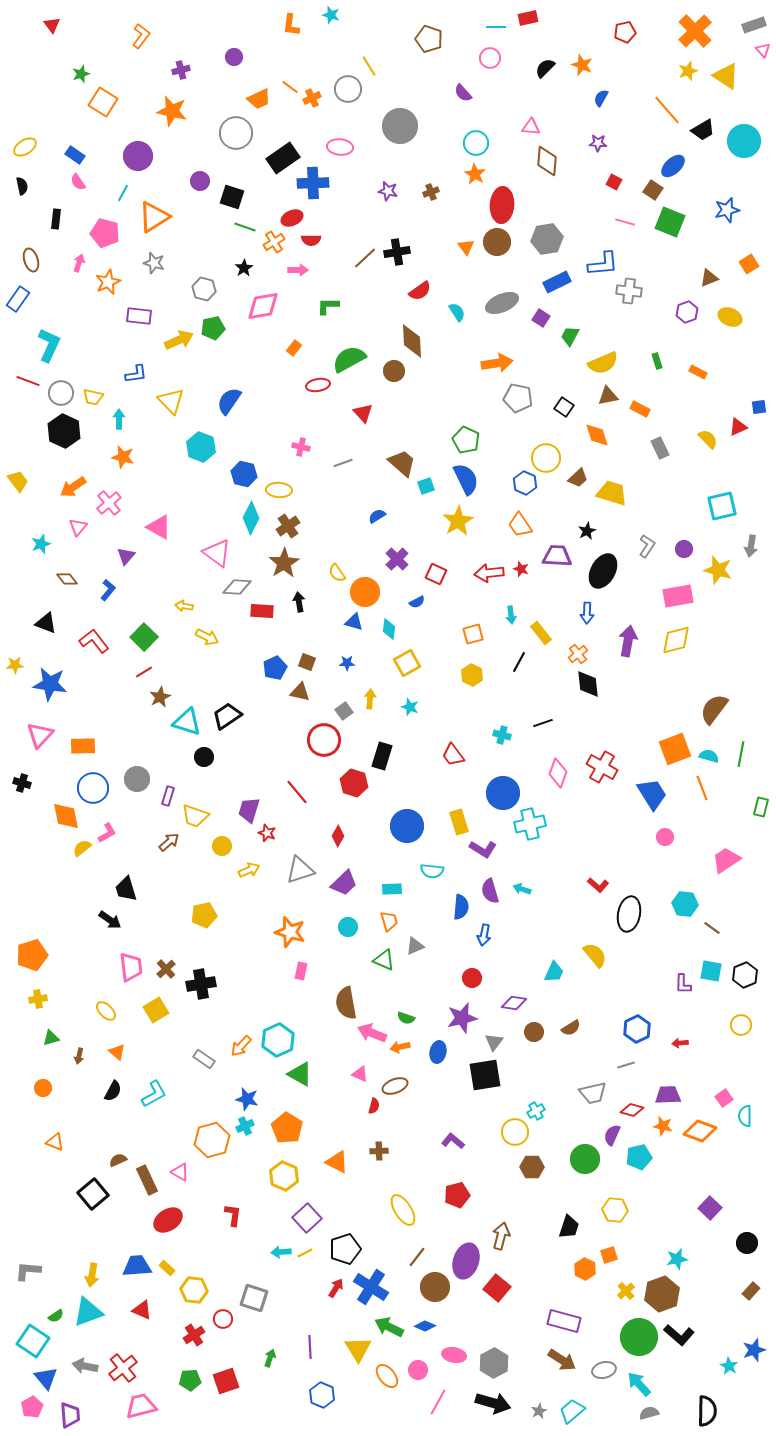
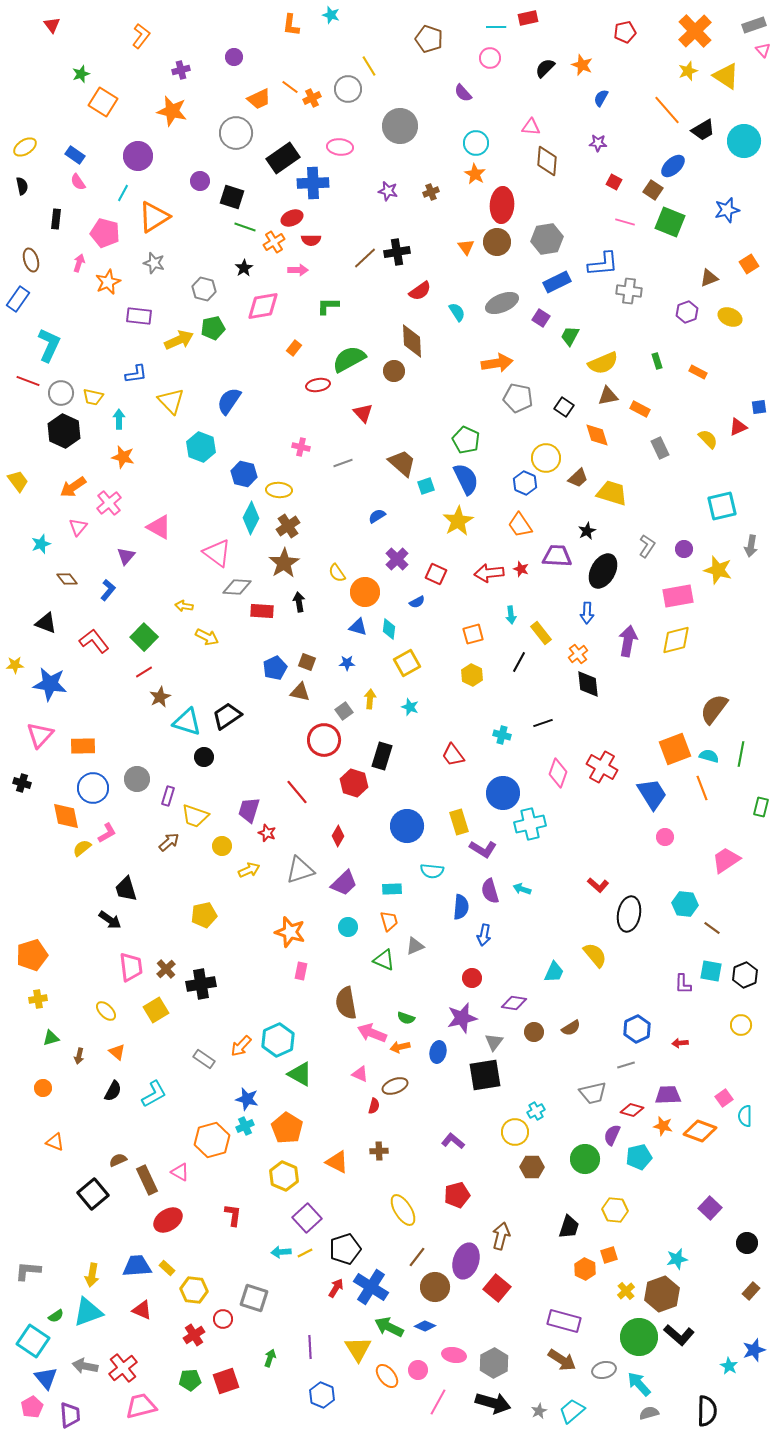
blue triangle at (354, 622): moved 4 px right, 5 px down
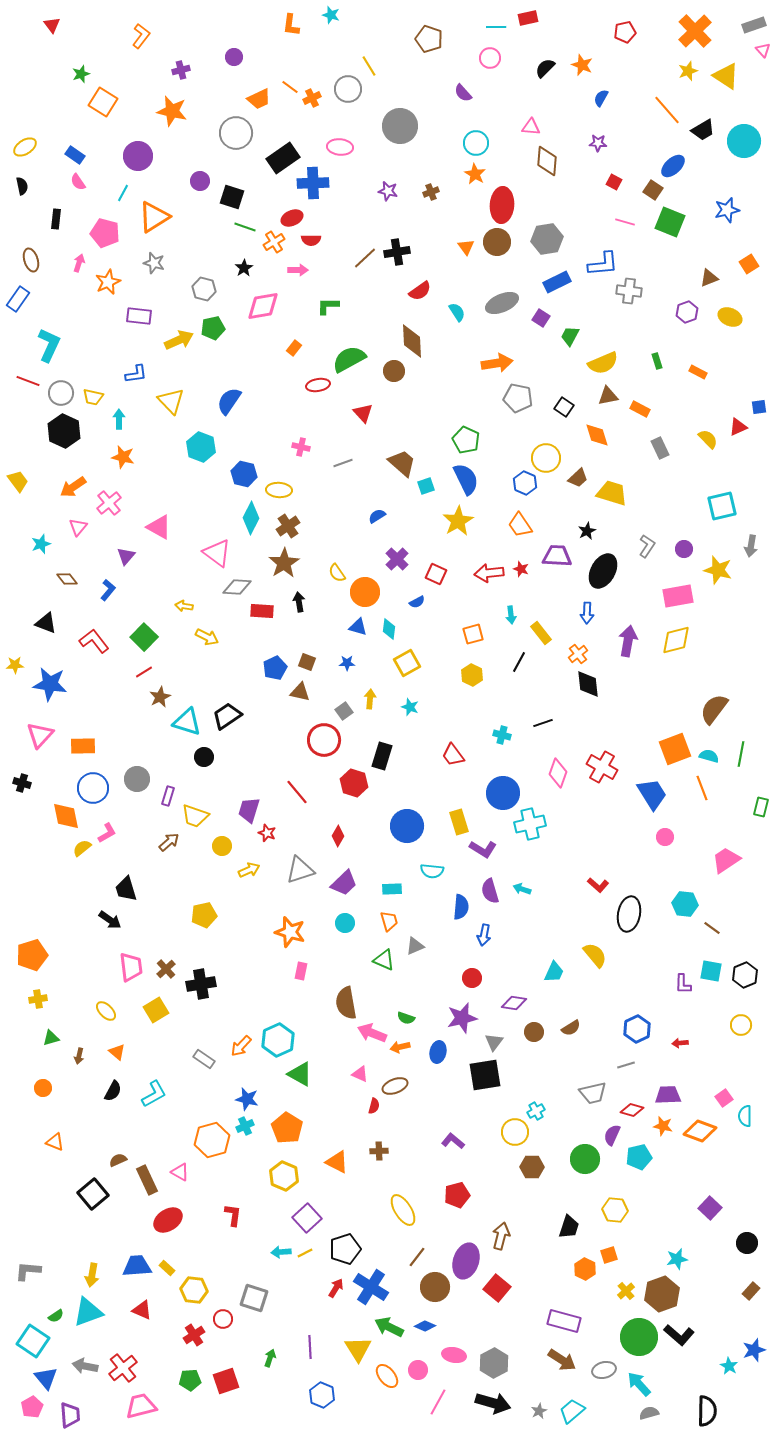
cyan circle at (348, 927): moved 3 px left, 4 px up
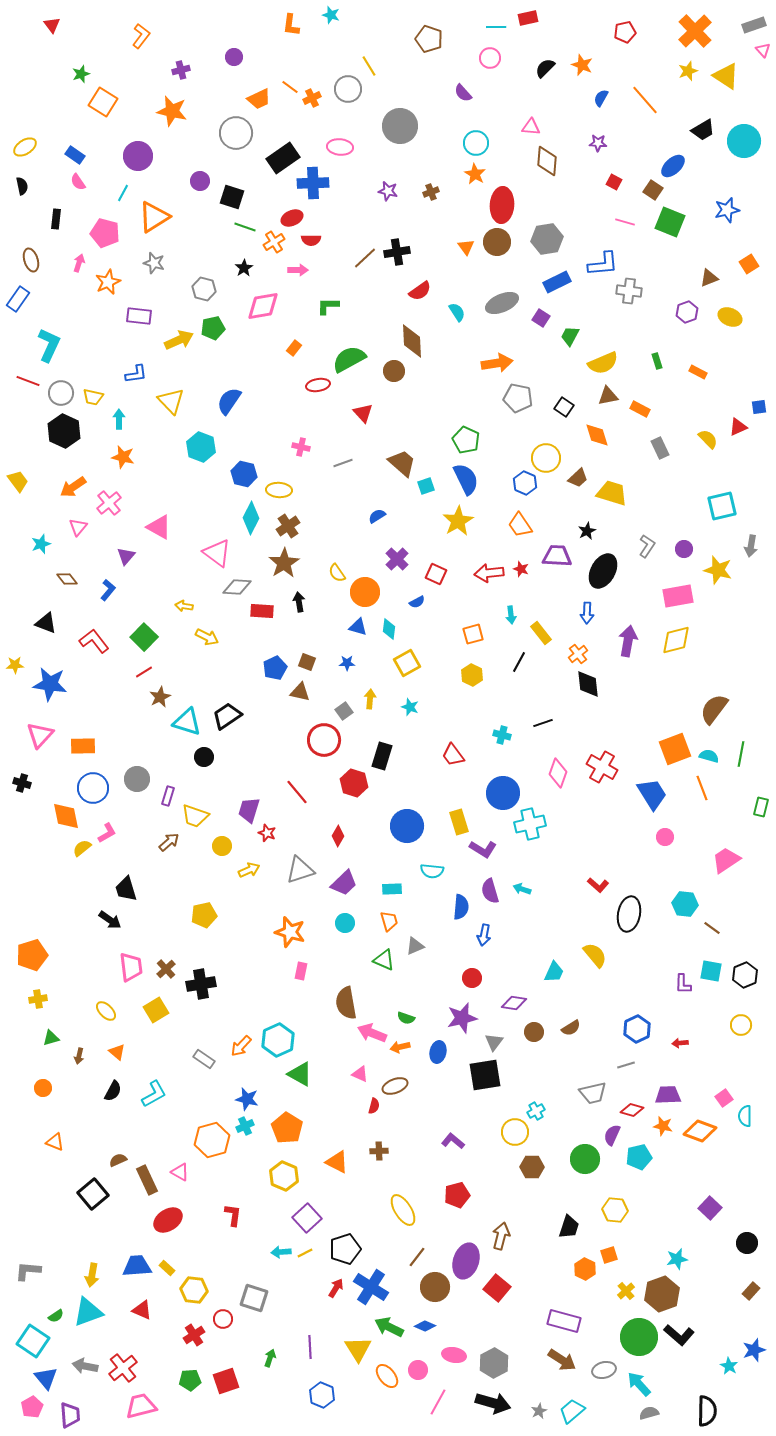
orange line at (667, 110): moved 22 px left, 10 px up
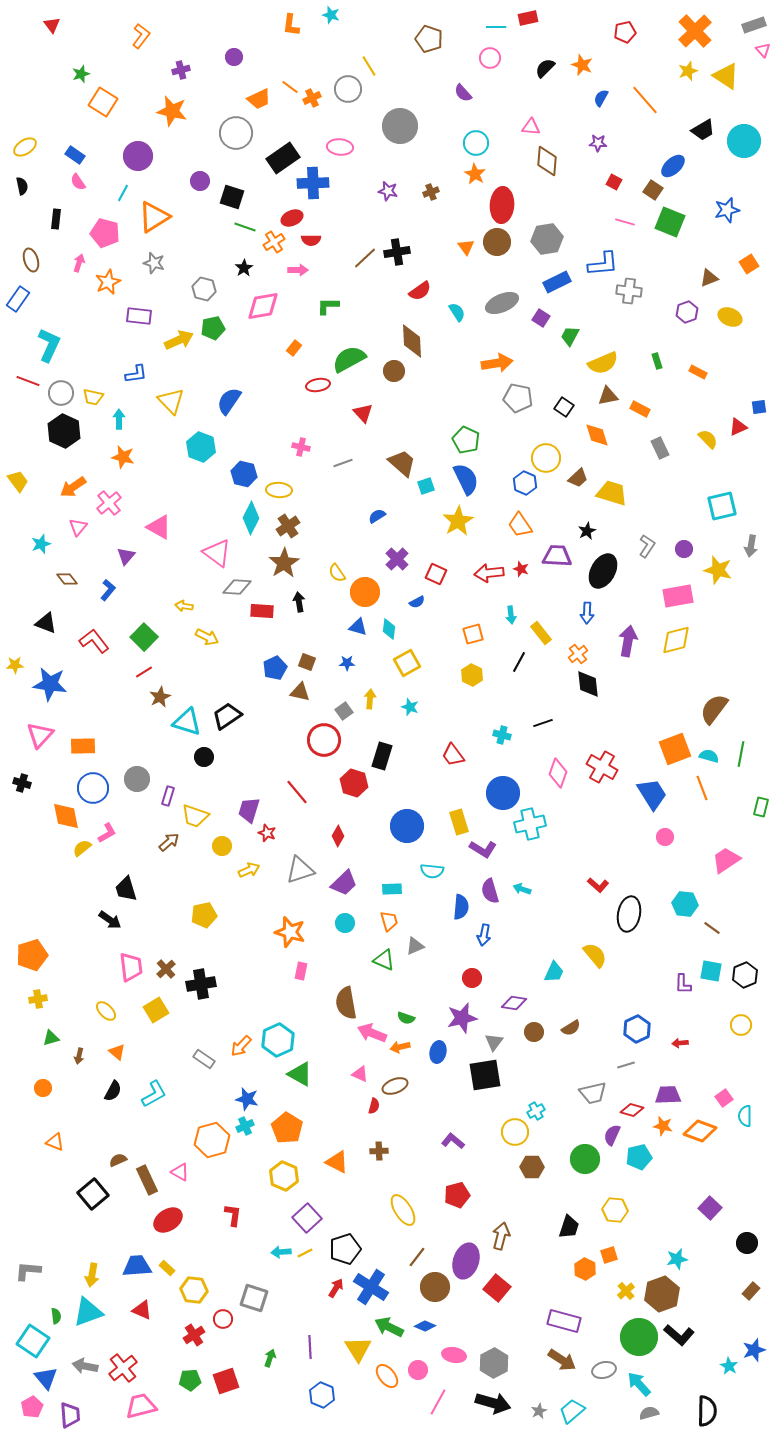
green semicircle at (56, 1316): rotated 63 degrees counterclockwise
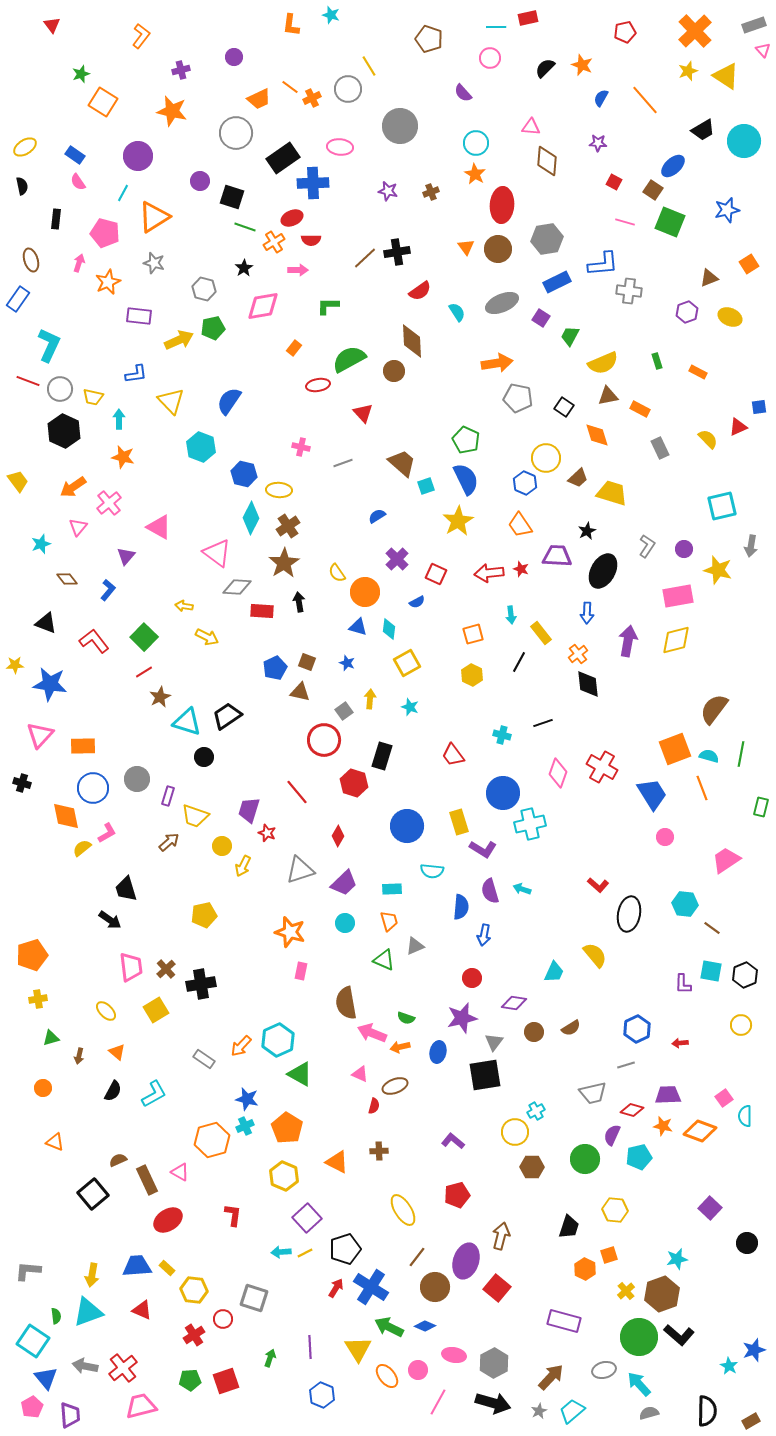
brown circle at (497, 242): moved 1 px right, 7 px down
gray circle at (61, 393): moved 1 px left, 4 px up
blue star at (347, 663): rotated 21 degrees clockwise
yellow arrow at (249, 870): moved 6 px left, 4 px up; rotated 140 degrees clockwise
brown rectangle at (751, 1291): moved 130 px down; rotated 18 degrees clockwise
brown arrow at (562, 1360): moved 11 px left, 17 px down; rotated 80 degrees counterclockwise
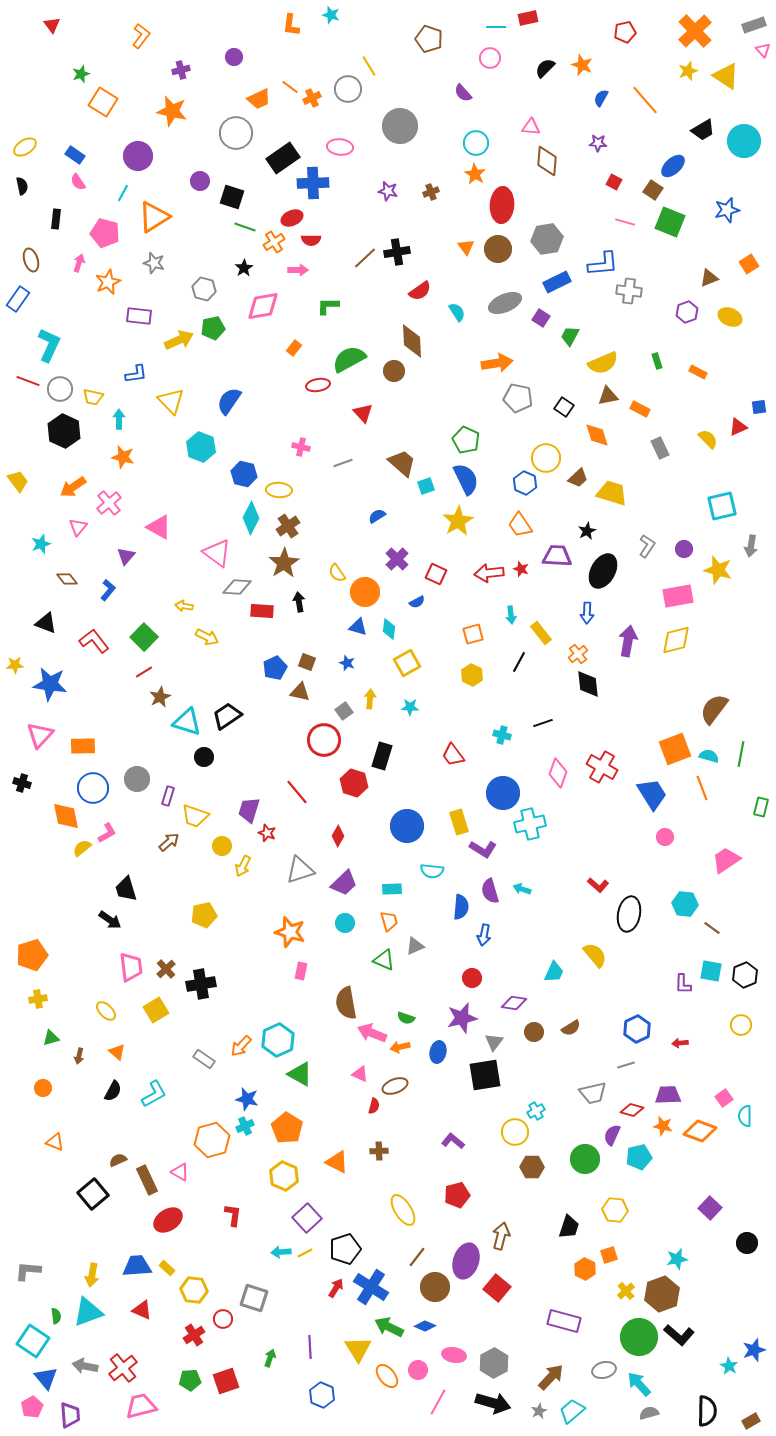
gray ellipse at (502, 303): moved 3 px right
cyan star at (410, 707): rotated 18 degrees counterclockwise
